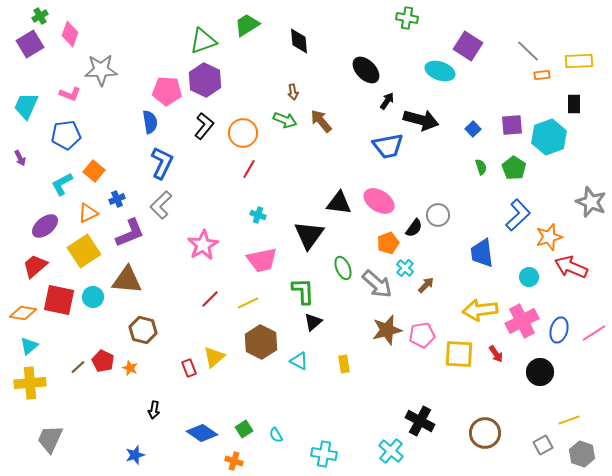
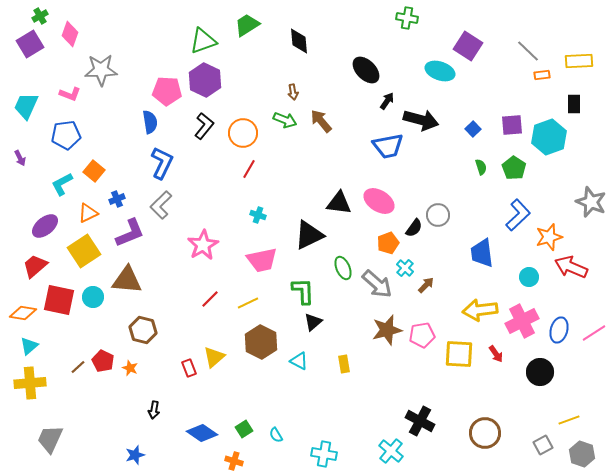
black triangle at (309, 235): rotated 28 degrees clockwise
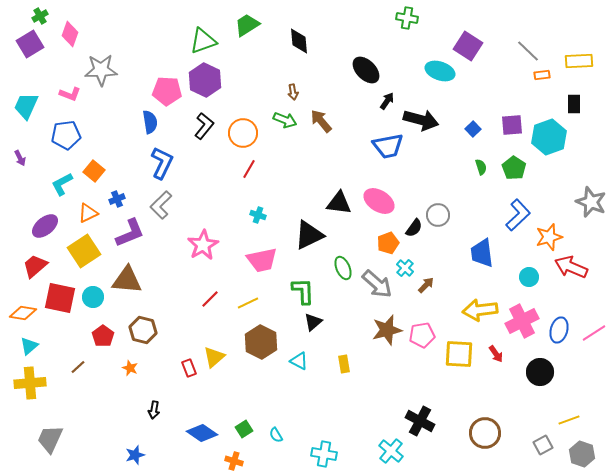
red square at (59, 300): moved 1 px right, 2 px up
red pentagon at (103, 361): moved 25 px up; rotated 10 degrees clockwise
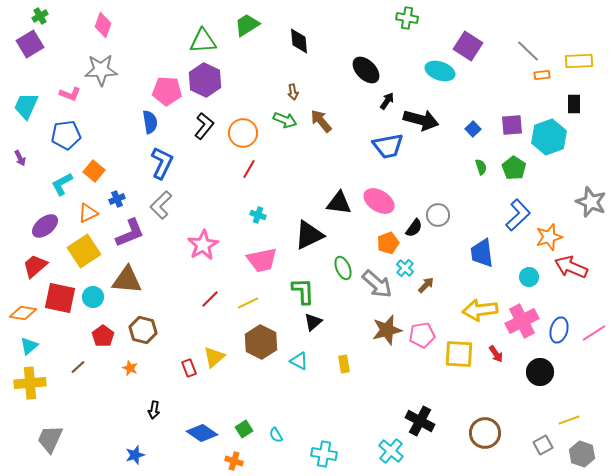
pink diamond at (70, 34): moved 33 px right, 9 px up
green triangle at (203, 41): rotated 16 degrees clockwise
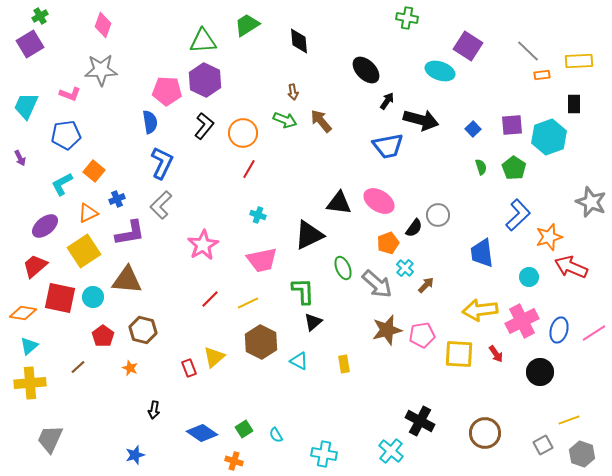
purple L-shape at (130, 233): rotated 12 degrees clockwise
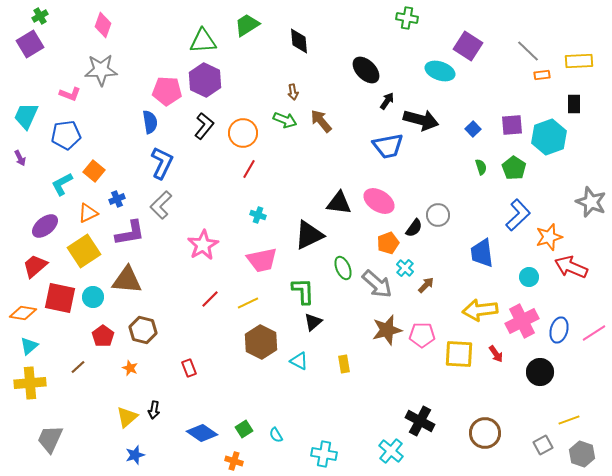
cyan trapezoid at (26, 106): moved 10 px down
pink pentagon at (422, 335): rotated 10 degrees clockwise
yellow triangle at (214, 357): moved 87 px left, 60 px down
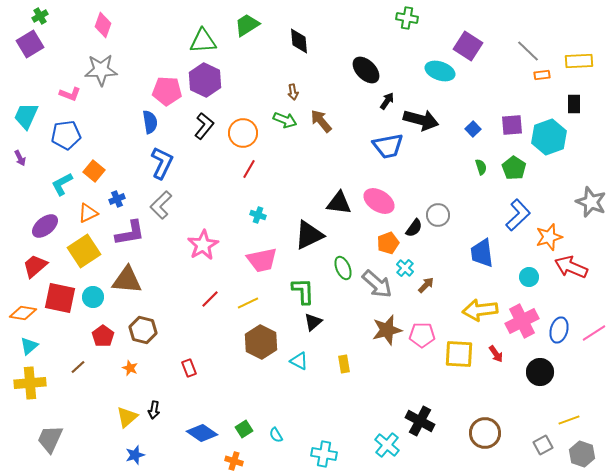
cyan cross at (391, 451): moved 4 px left, 6 px up
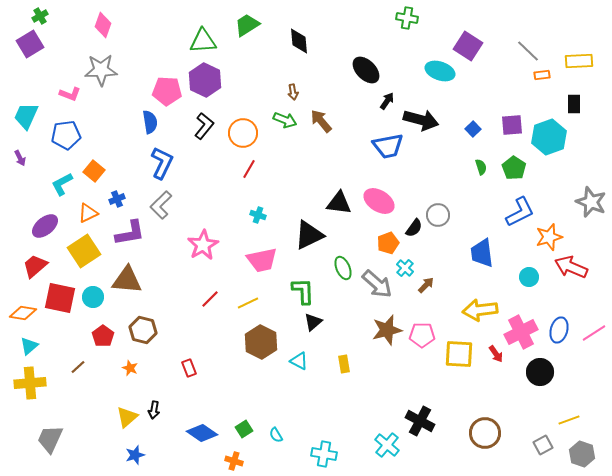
blue L-shape at (518, 215): moved 2 px right, 3 px up; rotated 16 degrees clockwise
pink cross at (522, 321): moved 1 px left, 11 px down
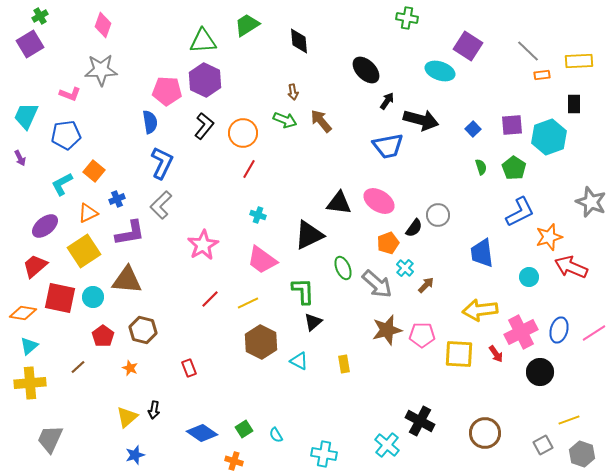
pink trapezoid at (262, 260): rotated 48 degrees clockwise
